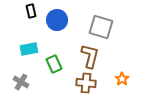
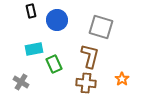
cyan rectangle: moved 5 px right
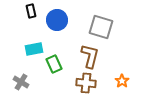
orange star: moved 2 px down
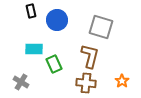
cyan rectangle: rotated 12 degrees clockwise
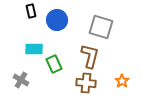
gray cross: moved 2 px up
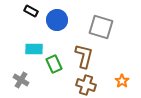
black rectangle: rotated 48 degrees counterclockwise
brown L-shape: moved 6 px left
brown cross: moved 2 px down; rotated 12 degrees clockwise
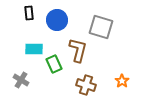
black rectangle: moved 2 px left, 2 px down; rotated 56 degrees clockwise
brown L-shape: moved 6 px left, 6 px up
